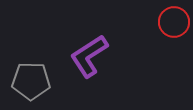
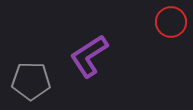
red circle: moved 3 px left
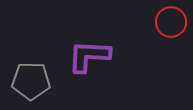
purple L-shape: rotated 36 degrees clockwise
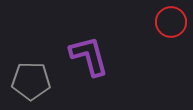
purple L-shape: rotated 72 degrees clockwise
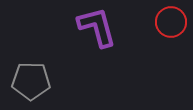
purple L-shape: moved 8 px right, 29 px up
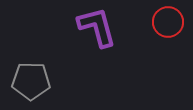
red circle: moved 3 px left
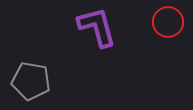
gray pentagon: rotated 9 degrees clockwise
